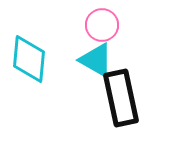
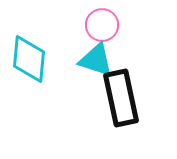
cyan triangle: rotated 12 degrees counterclockwise
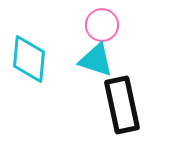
black rectangle: moved 1 px right, 7 px down
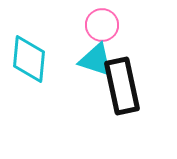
black rectangle: moved 19 px up
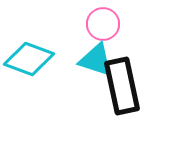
pink circle: moved 1 px right, 1 px up
cyan diamond: rotated 75 degrees counterclockwise
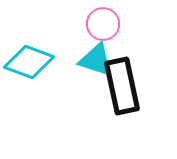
cyan diamond: moved 3 px down
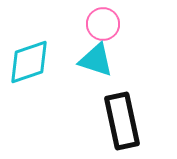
cyan diamond: rotated 39 degrees counterclockwise
black rectangle: moved 35 px down
